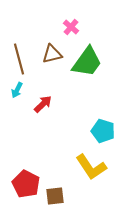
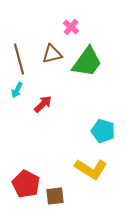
yellow L-shape: moved 2 px down; rotated 24 degrees counterclockwise
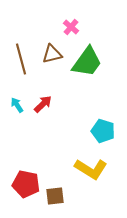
brown line: moved 2 px right
cyan arrow: moved 15 px down; rotated 119 degrees clockwise
red pentagon: rotated 16 degrees counterclockwise
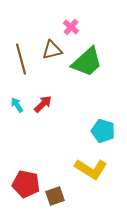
brown triangle: moved 4 px up
green trapezoid: rotated 12 degrees clockwise
brown square: rotated 12 degrees counterclockwise
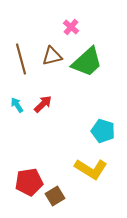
brown triangle: moved 6 px down
red pentagon: moved 3 px right, 2 px up; rotated 20 degrees counterclockwise
brown square: rotated 12 degrees counterclockwise
